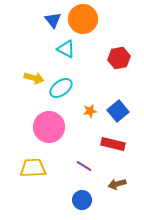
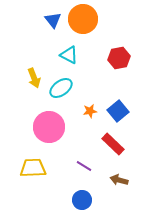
cyan triangle: moved 3 px right, 6 px down
yellow arrow: rotated 54 degrees clockwise
red rectangle: rotated 30 degrees clockwise
brown arrow: moved 2 px right, 4 px up; rotated 30 degrees clockwise
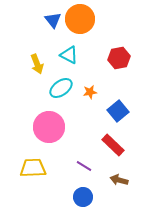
orange circle: moved 3 px left
yellow arrow: moved 3 px right, 14 px up
orange star: moved 19 px up
red rectangle: moved 1 px down
blue circle: moved 1 px right, 3 px up
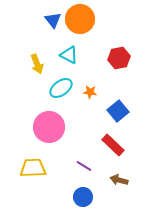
orange star: rotated 16 degrees clockwise
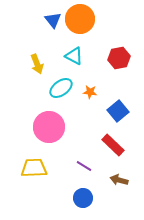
cyan triangle: moved 5 px right, 1 px down
yellow trapezoid: moved 1 px right
blue circle: moved 1 px down
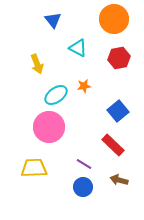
orange circle: moved 34 px right
cyan triangle: moved 4 px right, 8 px up
cyan ellipse: moved 5 px left, 7 px down
orange star: moved 6 px left, 6 px up; rotated 16 degrees counterclockwise
purple line: moved 2 px up
blue circle: moved 11 px up
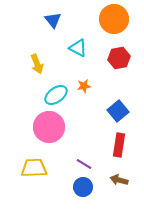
red rectangle: moved 6 px right; rotated 55 degrees clockwise
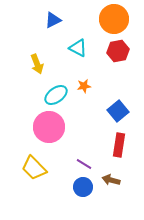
blue triangle: rotated 42 degrees clockwise
red hexagon: moved 1 px left, 7 px up
yellow trapezoid: rotated 132 degrees counterclockwise
brown arrow: moved 8 px left
